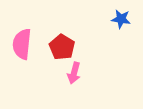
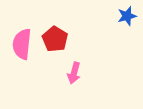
blue star: moved 6 px right, 3 px up; rotated 24 degrees counterclockwise
red pentagon: moved 7 px left, 8 px up
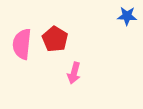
blue star: rotated 18 degrees clockwise
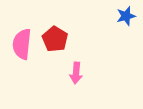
blue star: moved 1 px left; rotated 18 degrees counterclockwise
pink arrow: moved 2 px right; rotated 10 degrees counterclockwise
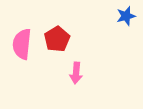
red pentagon: moved 2 px right; rotated 10 degrees clockwise
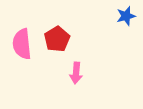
pink semicircle: rotated 12 degrees counterclockwise
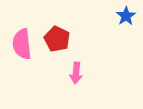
blue star: rotated 18 degrees counterclockwise
red pentagon: rotated 15 degrees counterclockwise
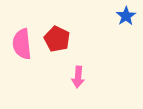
pink arrow: moved 2 px right, 4 px down
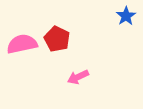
pink semicircle: rotated 84 degrees clockwise
pink arrow: rotated 60 degrees clockwise
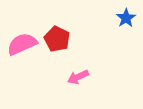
blue star: moved 2 px down
pink semicircle: rotated 12 degrees counterclockwise
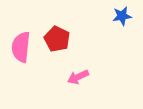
blue star: moved 4 px left, 2 px up; rotated 24 degrees clockwise
pink semicircle: moved 1 px left, 3 px down; rotated 60 degrees counterclockwise
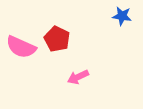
blue star: rotated 18 degrees clockwise
pink semicircle: rotated 72 degrees counterclockwise
